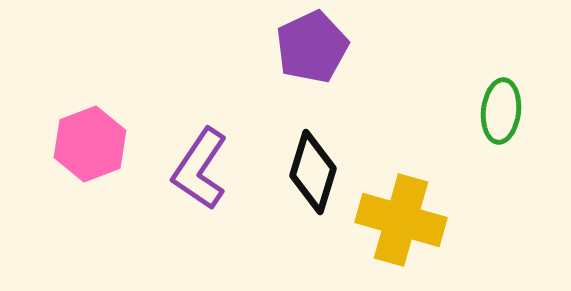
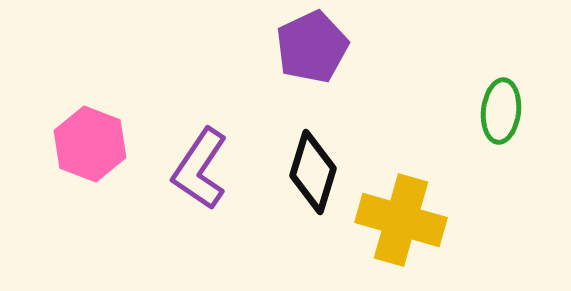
pink hexagon: rotated 18 degrees counterclockwise
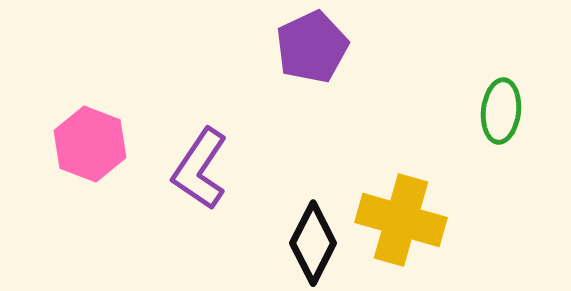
black diamond: moved 71 px down; rotated 10 degrees clockwise
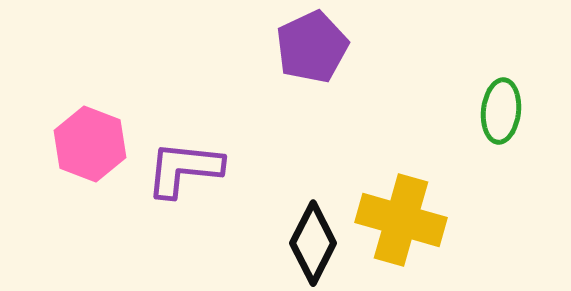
purple L-shape: moved 16 px left; rotated 62 degrees clockwise
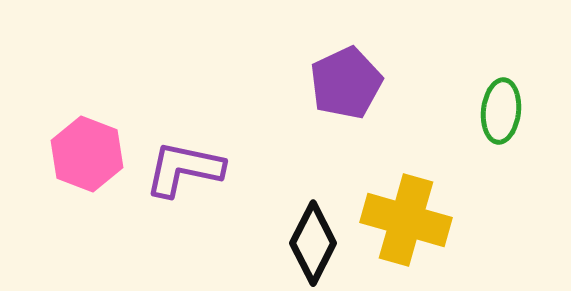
purple pentagon: moved 34 px right, 36 px down
pink hexagon: moved 3 px left, 10 px down
purple L-shape: rotated 6 degrees clockwise
yellow cross: moved 5 px right
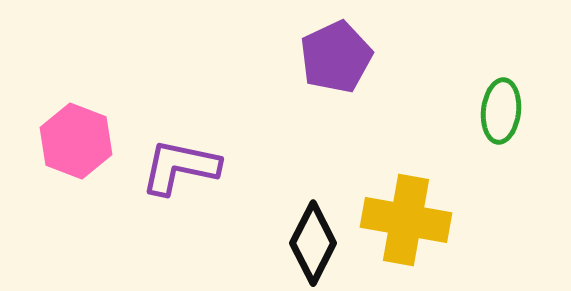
purple pentagon: moved 10 px left, 26 px up
pink hexagon: moved 11 px left, 13 px up
purple L-shape: moved 4 px left, 2 px up
yellow cross: rotated 6 degrees counterclockwise
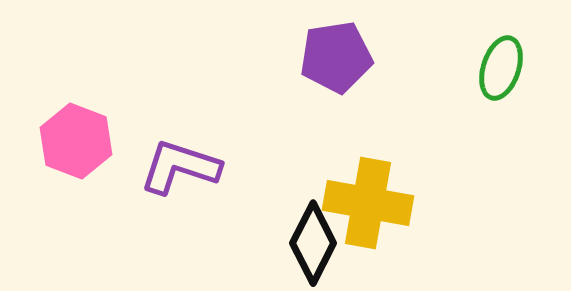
purple pentagon: rotated 16 degrees clockwise
green ellipse: moved 43 px up; rotated 12 degrees clockwise
purple L-shape: rotated 6 degrees clockwise
yellow cross: moved 38 px left, 17 px up
